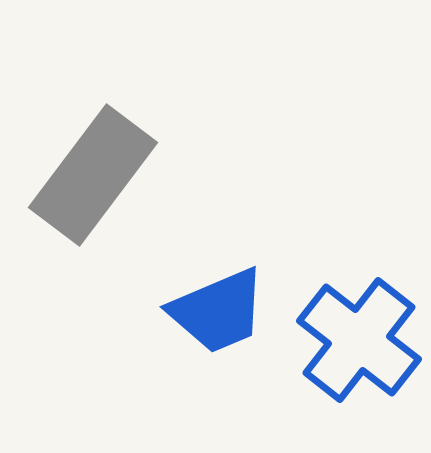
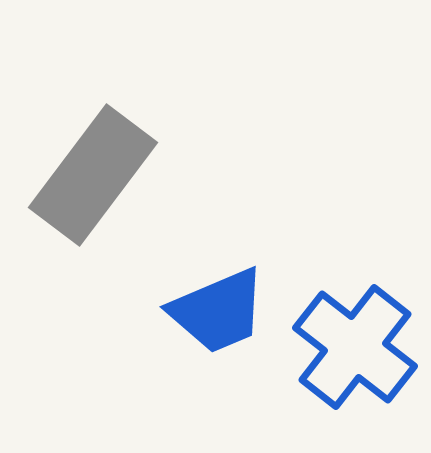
blue cross: moved 4 px left, 7 px down
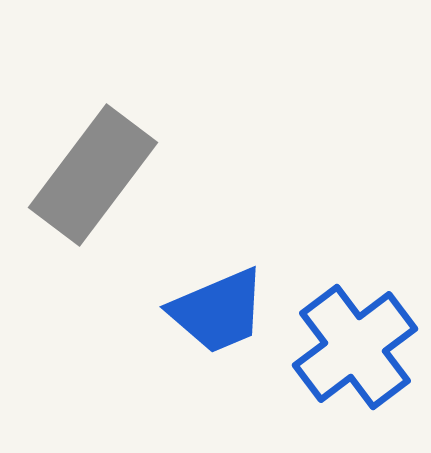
blue cross: rotated 15 degrees clockwise
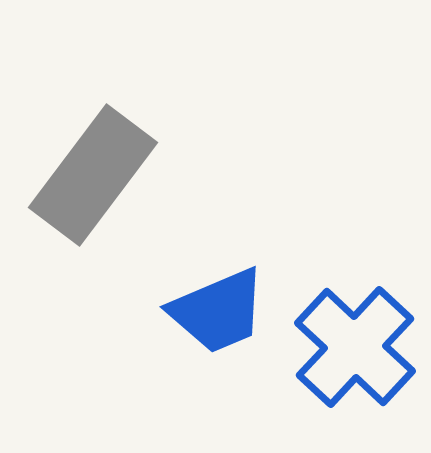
blue cross: rotated 10 degrees counterclockwise
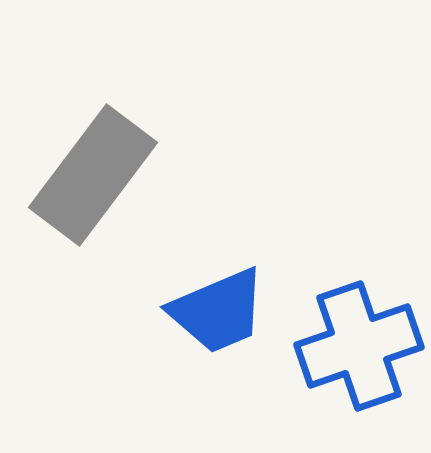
blue cross: moved 4 px right, 1 px up; rotated 28 degrees clockwise
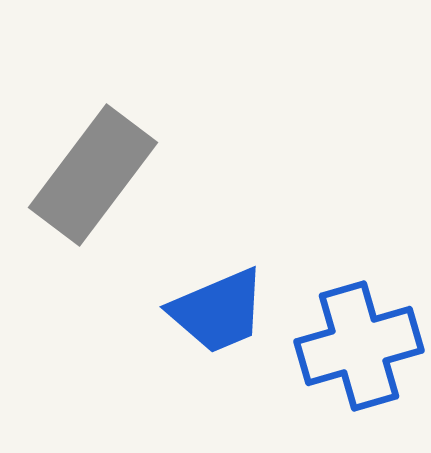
blue cross: rotated 3 degrees clockwise
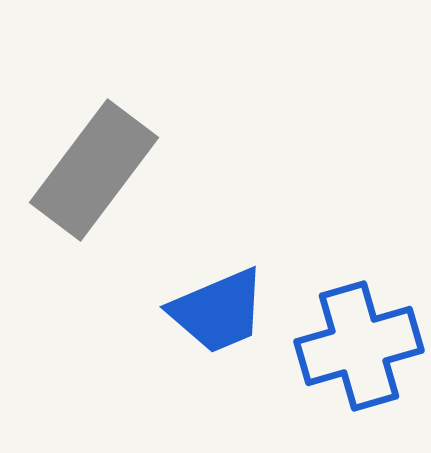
gray rectangle: moved 1 px right, 5 px up
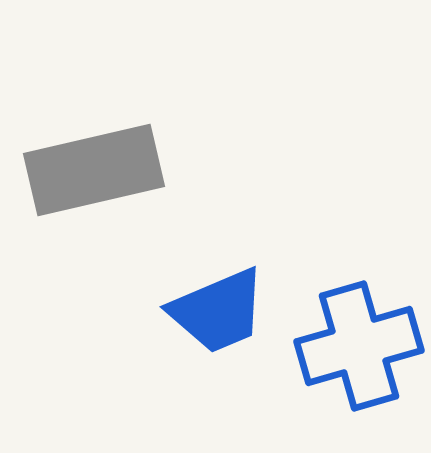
gray rectangle: rotated 40 degrees clockwise
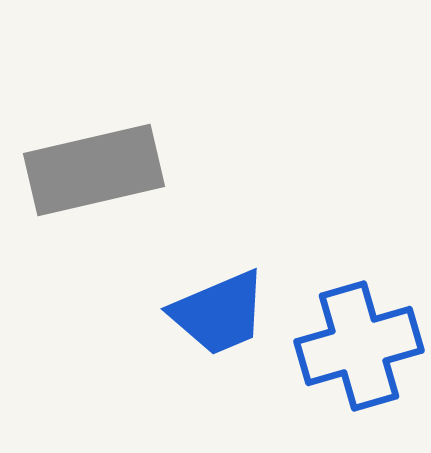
blue trapezoid: moved 1 px right, 2 px down
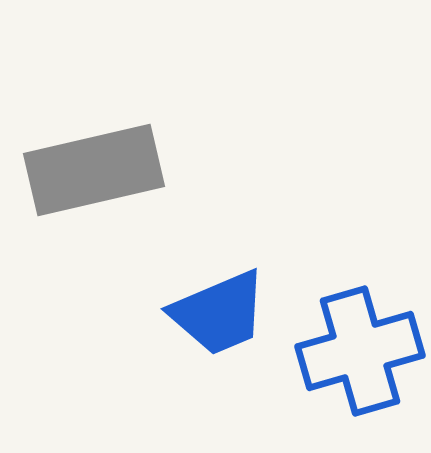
blue cross: moved 1 px right, 5 px down
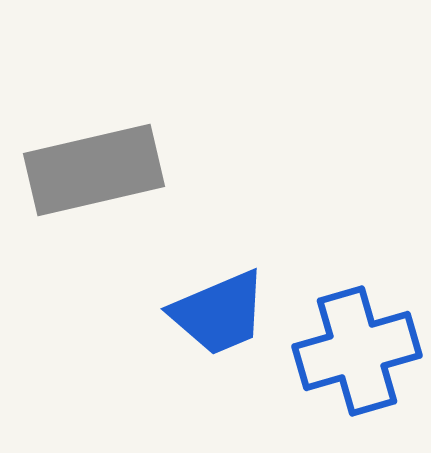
blue cross: moved 3 px left
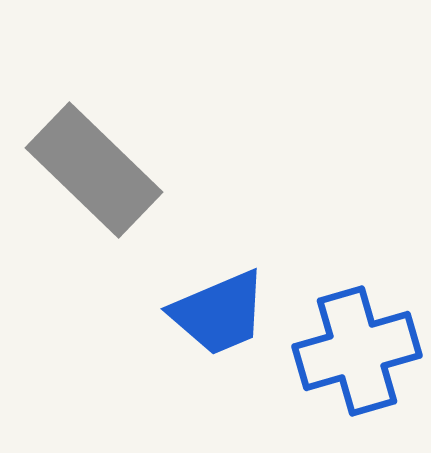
gray rectangle: rotated 57 degrees clockwise
